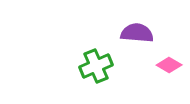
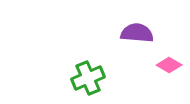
green cross: moved 8 px left, 12 px down
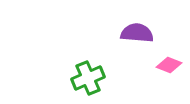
pink diamond: rotated 10 degrees counterclockwise
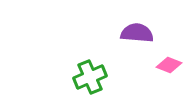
green cross: moved 2 px right, 1 px up
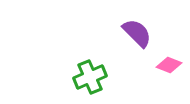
purple semicircle: rotated 40 degrees clockwise
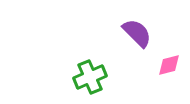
pink diamond: rotated 35 degrees counterclockwise
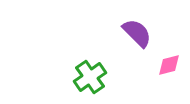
green cross: rotated 12 degrees counterclockwise
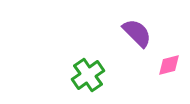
green cross: moved 2 px left, 2 px up
